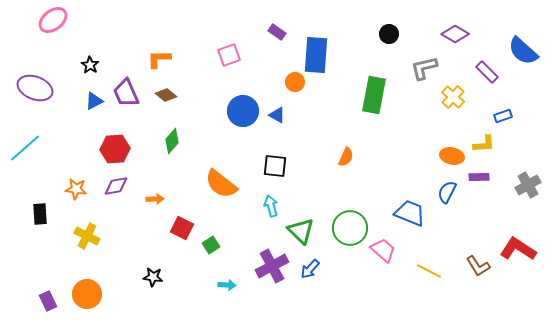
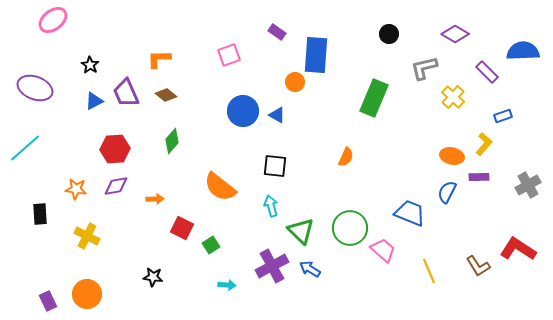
blue semicircle at (523, 51): rotated 136 degrees clockwise
green rectangle at (374, 95): moved 3 px down; rotated 12 degrees clockwise
yellow L-shape at (484, 144): rotated 45 degrees counterclockwise
orange semicircle at (221, 184): moved 1 px left, 3 px down
blue arrow at (310, 269): rotated 80 degrees clockwise
yellow line at (429, 271): rotated 40 degrees clockwise
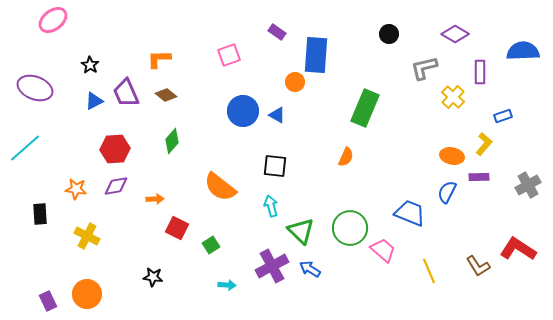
purple rectangle at (487, 72): moved 7 px left; rotated 45 degrees clockwise
green rectangle at (374, 98): moved 9 px left, 10 px down
red square at (182, 228): moved 5 px left
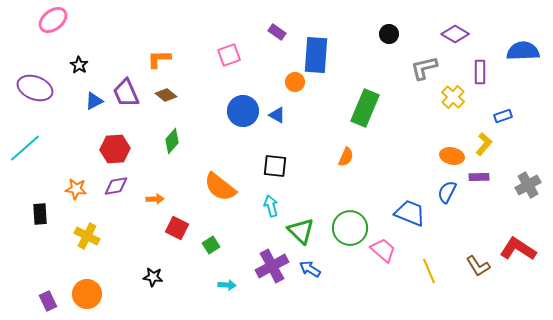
black star at (90, 65): moved 11 px left
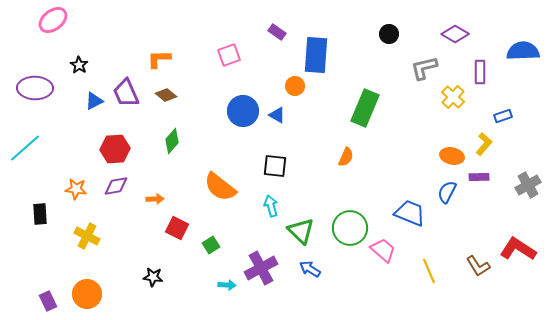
orange circle at (295, 82): moved 4 px down
purple ellipse at (35, 88): rotated 20 degrees counterclockwise
purple cross at (272, 266): moved 11 px left, 2 px down
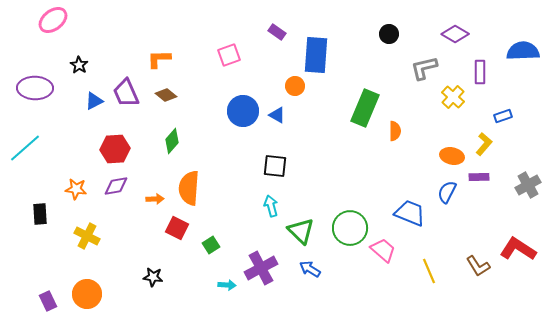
orange semicircle at (346, 157): moved 49 px right, 26 px up; rotated 24 degrees counterclockwise
orange semicircle at (220, 187): moved 31 px left, 1 px down; rotated 56 degrees clockwise
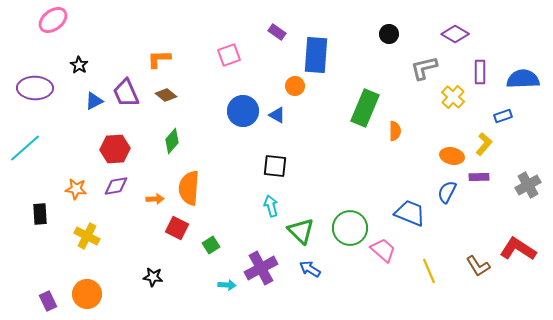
blue semicircle at (523, 51): moved 28 px down
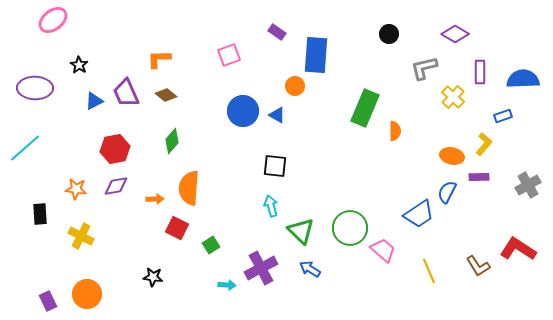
red hexagon at (115, 149): rotated 8 degrees counterclockwise
blue trapezoid at (410, 213): moved 9 px right, 1 px down; rotated 124 degrees clockwise
yellow cross at (87, 236): moved 6 px left
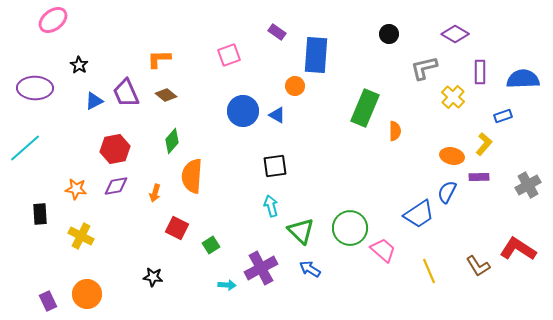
black square at (275, 166): rotated 15 degrees counterclockwise
orange semicircle at (189, 188): moved 3 px right, 12 px up
orange arrow at (155, 199): moved 6 px up; rotated 108 degrees clockwise
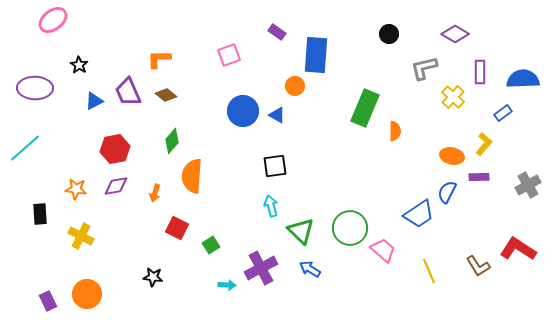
purple trapezoid at (126, 93): moved 2 px right, 1 px up
blue rectangle at (503, 116): moved 3 px up; rotated 18 degrees counterclockwise
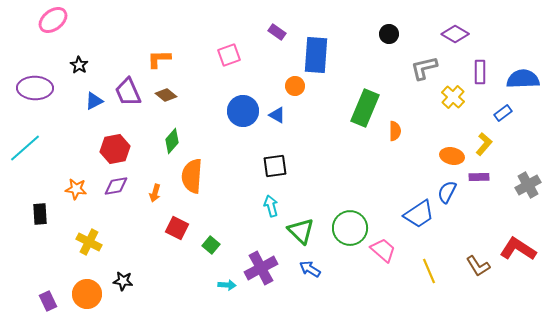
yellow cross at (81, 236): moved 8 px right, 6 px down
green square at (211, 245): rotated 18 degrees counterclockwise
black star at (153, 277): moved 30 px left, 4 px down
